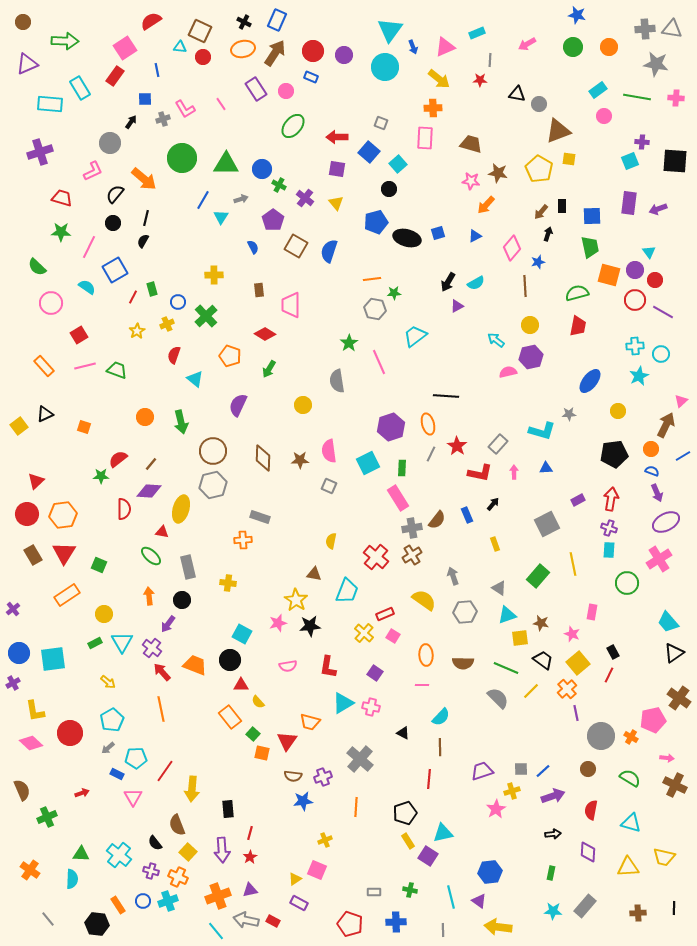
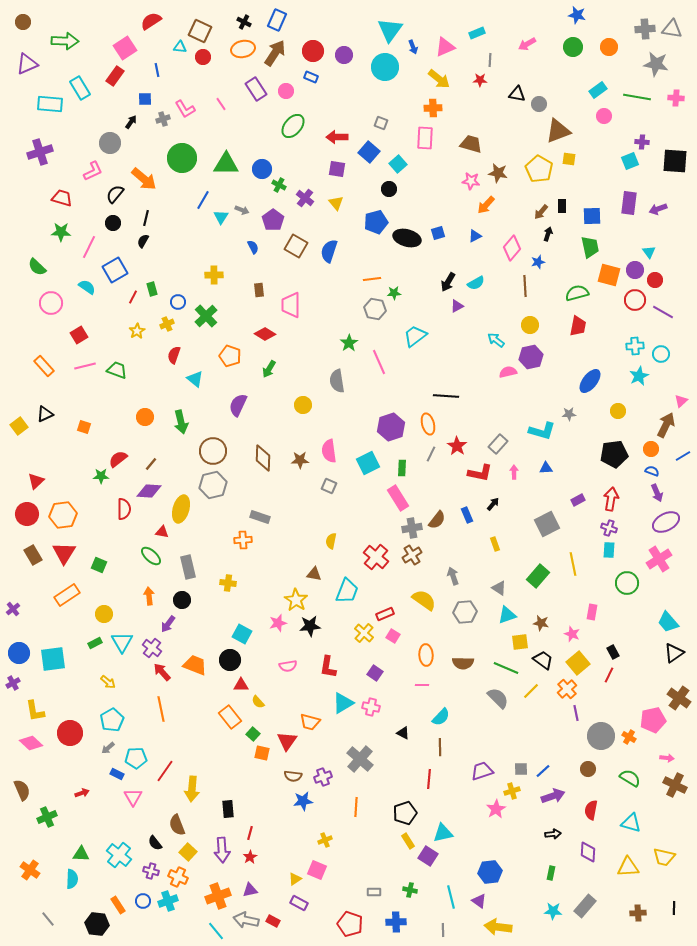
gray arrow at (241, 199): moved 1 px right, 11 px down; rotated 40 degrees clockwise
yellow square at (520, 638): moved 4 px down
orange cross at (631, 737): moved 2 px left
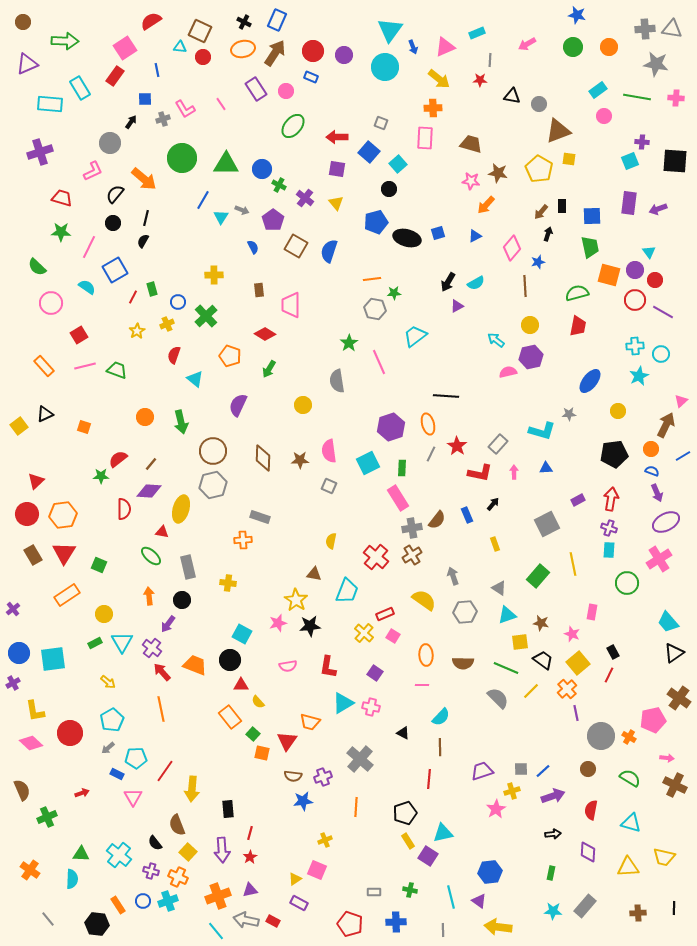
black triangle at (517, 94): moved 5 px left, 2 px down
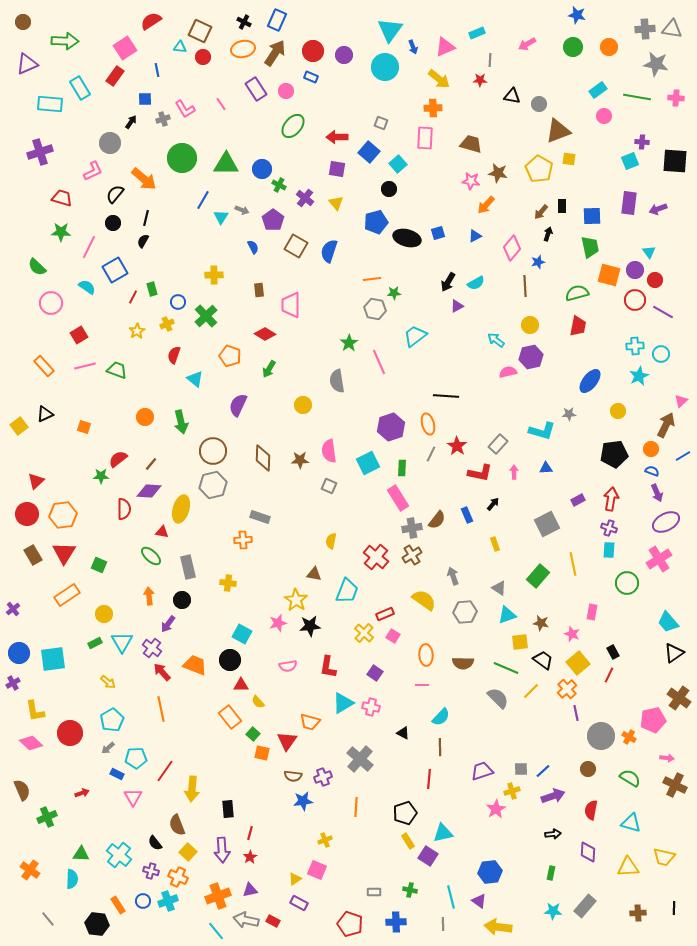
gray line at (443, 930): moved 6 px up
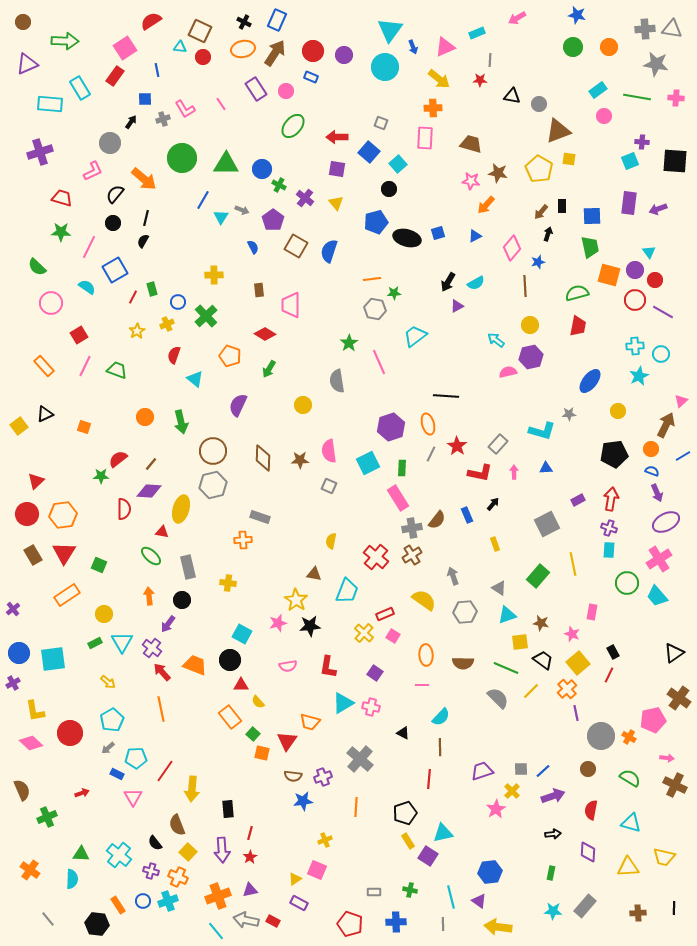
pink arrow at (527, 44): moved 10 px left, 26 px up
pink line at (85, 366): rotated 50 degrees counterclockwise
cyan trapezoid at (668, 622): moved 11 px left, 26 px up
yellow cross at (512, 791): rotated 28 degrees counterclockwise
